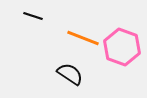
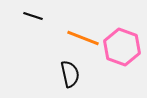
black semicircle: rotated 44 degrees clockwise
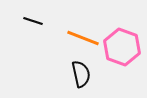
black line: moved 5 px down
black semicircle: moved 11 px right
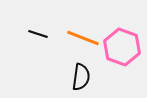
black line: moved 5 px right, 13 px down
black semicircle: moved 3 px down; rotated 20 degrees clockwise
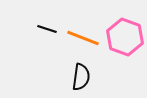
black line: moved 9 px right, 5 px up
pink hexagon: moved 3 px right, 10 px up
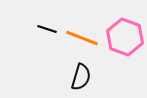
orange line: moved 1 px left
black semicircle: rotated 8 degrees clockwise
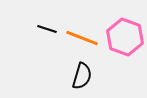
black semicircle: moved 1 px right, 1 px up
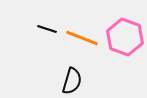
black semicircle: moved 10 px left, 5 px down
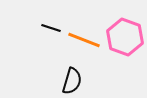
black line: moved 4 px right, 1 px up
orange line: moved 2 px right, 2 px down
